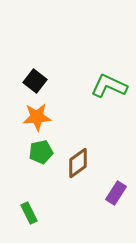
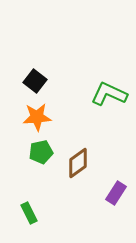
green L-shape: moved 8 px down
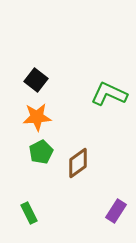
black square: moved 1 px right, 1 px up
green pentagon: rotated 15 degrees counterclockwise
purple rectangle: moved 18 px down
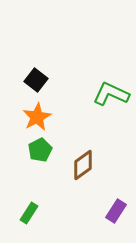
green L-shape: moved 2 px right
orange star: rotated 24 degrees counterclockwise
green pentagon: moved 1 px left, 2 px up
brown diamond: moved 5 px right, 2 px down
green rectangle: rotated 60 degrees clockwise
